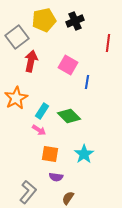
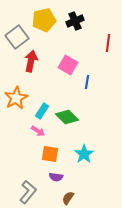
green diamond: moved 2 px left, 1 px down
pink arrow: moved 1 px left, 1 px down
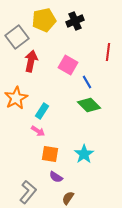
red line: moved 9 px down
blue line: rotated 40 degrees counterclockwise
green diamond: moved 22 px right, 12 px up
purple semicircle: rotated 24 degrees clockwise
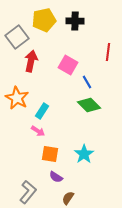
black cross: rotated 24 degrees clockwise
orange star: moved 1 px right; rotated 15 degrees counterclockwise
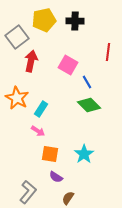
cyan rectangle: moved 1 px left, 2 px up
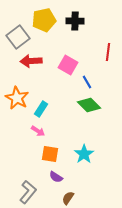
gray square: moved 1 px right
red arrow: rotated 105 degrees counterclockwise
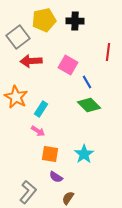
orange star: moved 1 px left, 1 px up
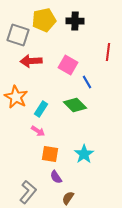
gray square: moved 2 px up; rotated 35 degrees counterclockwise
green diamond: moved 14 px left
purple semicircle: rotated 24 degrees clockwise
